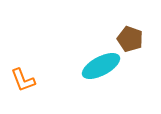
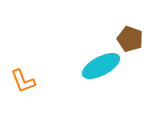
orange L-shape: moved 1 px down
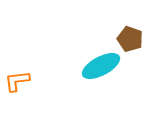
orange L-shape: moved 6 px left; rotated 104 degrees clockwise
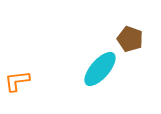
cyan ellipse: moved 1 px left, 3 px down; rotated 21 degrees counterclockwise
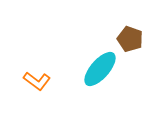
orange L-shape: moved 20 px right; rotated 136 degrees counterclockwise
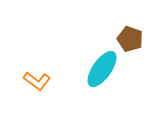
cyan ellipse: moved 2 px right; rotated 6 degrees counterclockwise
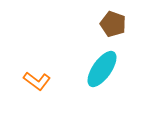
brown pentagon: moved 17 px left, 15 px up
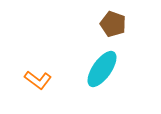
orange L-shape: moved 1 px right, 1 px up
